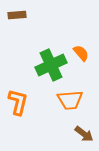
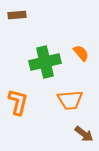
green cross: moved 6 px left, 3 px up; rotated 12 degrees clockwise
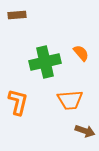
brown arrow: moved 1 px right, 3 px up; rotated 18 degrees counterclockwise
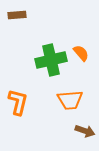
green cross: moved 6 px right, 2 px up
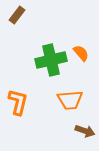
brown rectangle: rotated 48 degrees counterclockwise
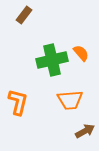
brown rectangle: moved 7 px right
green cross: moved 1 px right
brown arrow: rotated 48 degrees counterclockwise
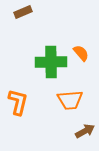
brown rectangle: moved 1 px left, 3 px up; rotated 30 degrees clockwise
green cross: moved 1 px left, 2 px down; rotated 12 degrees clockwise
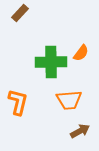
brown rectangle: moved 3 px left, 1 px down; rotated 24 degrees counterclockwise
orange semicircle: rotated 78 degrees clockwise
orange trapezoid: moved 1 px left
brown arrow: moved 5 px left
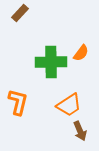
orange trapezoid: moved 5 px down; rotated 28 degrees counterclockwise
brown arrow: rotated 96 degrees clockwise
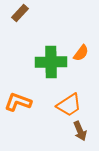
orange L-shape: rotated 84 degrees counterclockwise
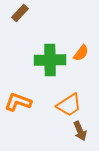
green cross: moved 1 px left, 2 px up
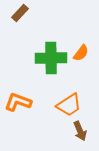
green cross: moved 1 px right, 2 px up
